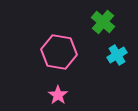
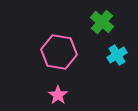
green cross: moved 1 px left
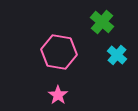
cyan cross: rotated 18 degrees counterclockwise
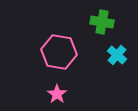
green cross: rotated 30 degrees counterclockwise
pink star: moved 1 px left, 1 px up
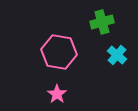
green cross: rotated 25 degrees counterclockwise
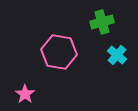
pink star: moved 32 px left
